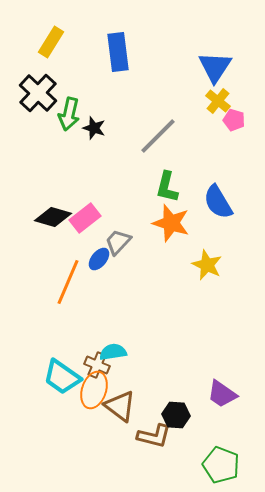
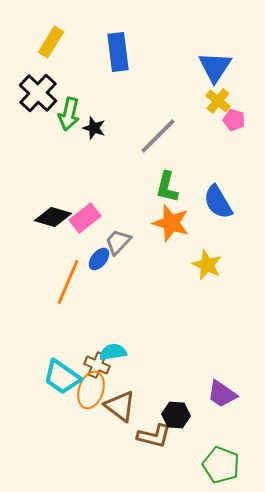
orange ellipse: moved 3 px left
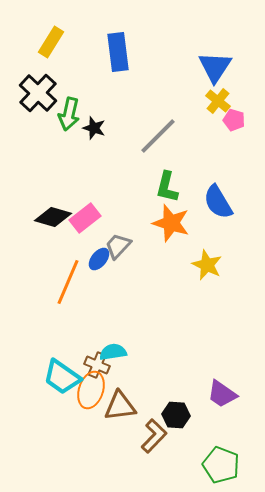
gray trapezoid: moved 4 px down
brown triangle: rotated 44 degrees counterclockwise
brown L-shape: rotated 60 degrees counterclockwise
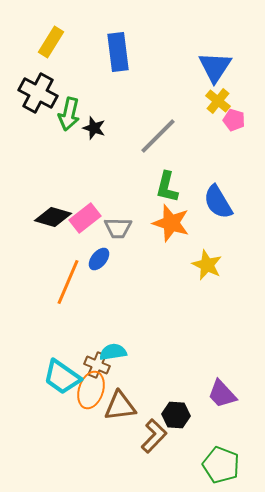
black cross: rotated 15 degrees counterclockwise
gray trapezoid: moved 18 px up; rotated 132 degrees counterclockwise
purple trapezoid: rotated 12 degrees clockwise
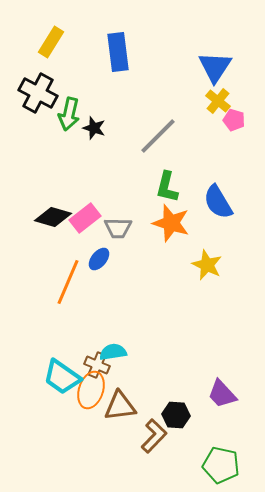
green pentagon: rotated 9 degrees counterclockwise
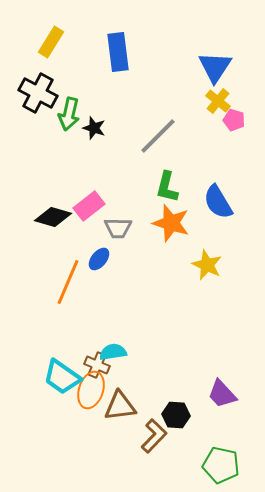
pink rectangle: moved 4 px right, 12 px up
